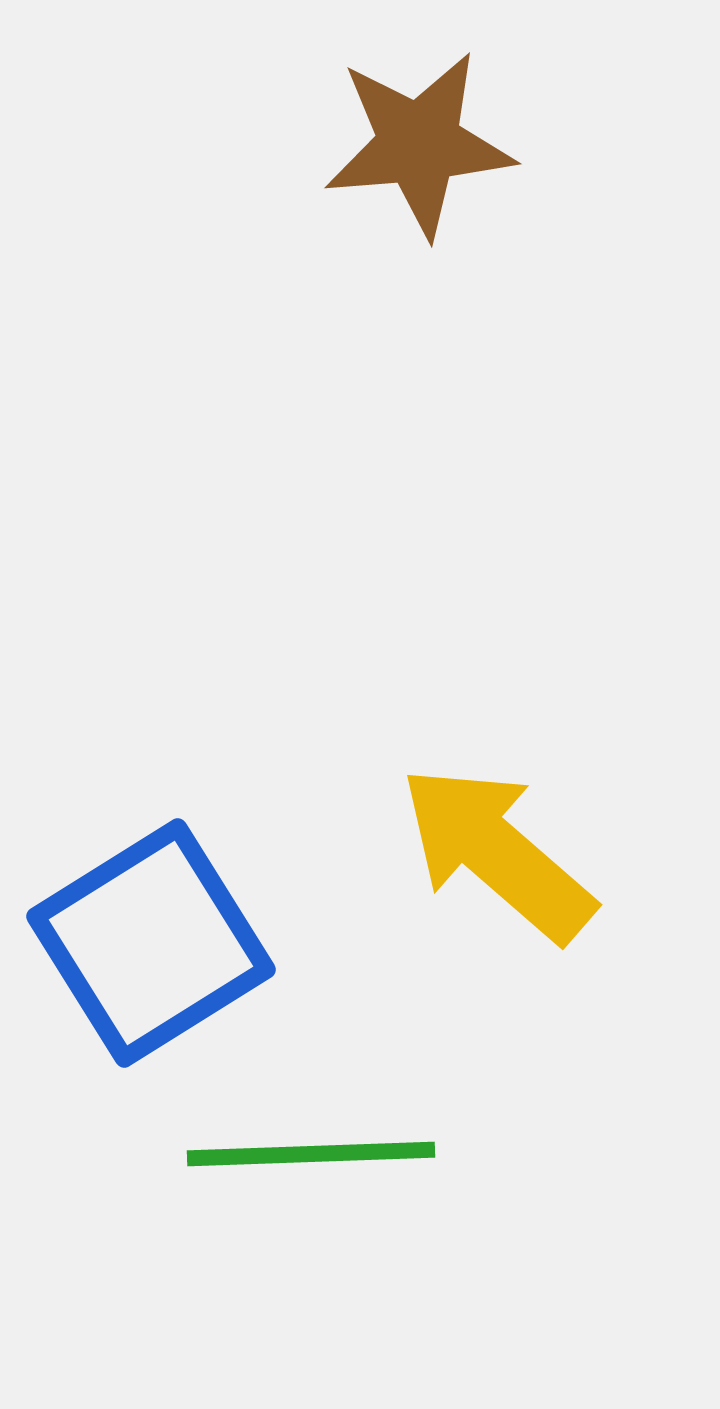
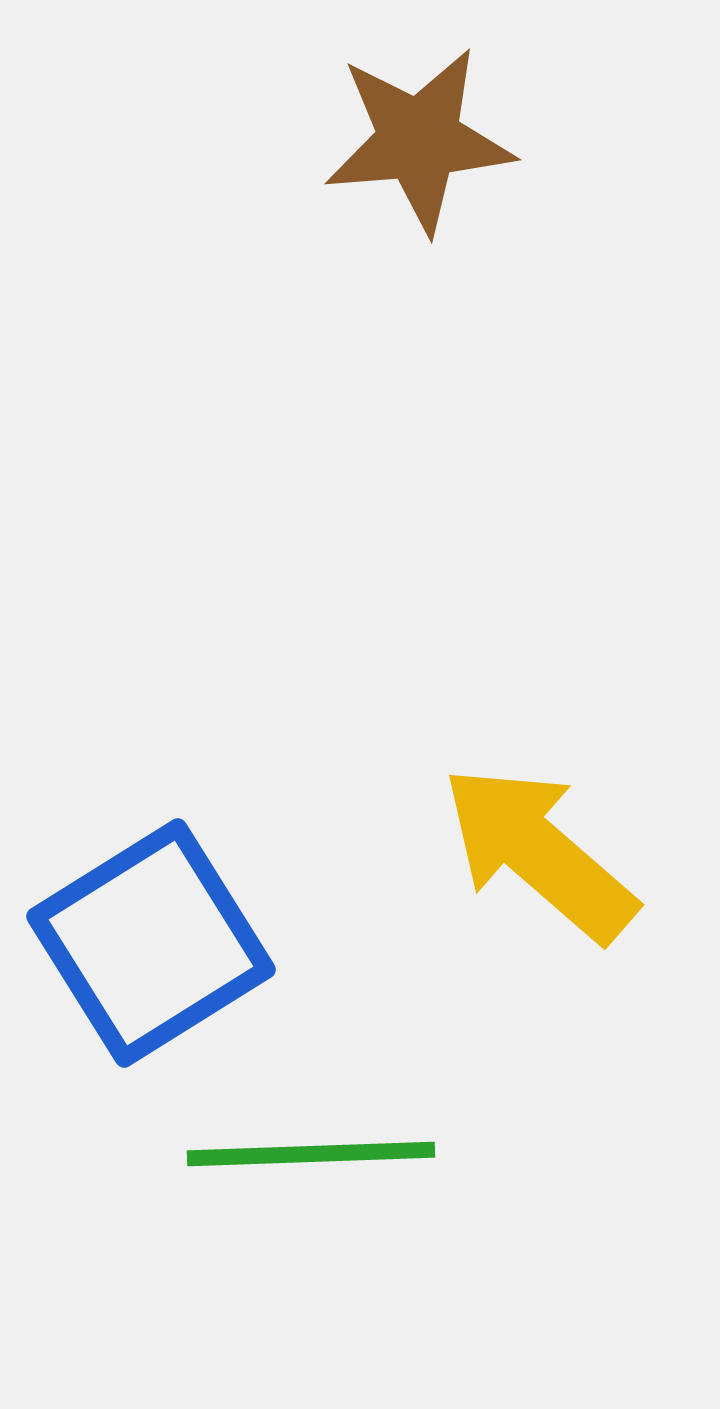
brown star: moved 4 px up
yellow arrow: moved 42 px right
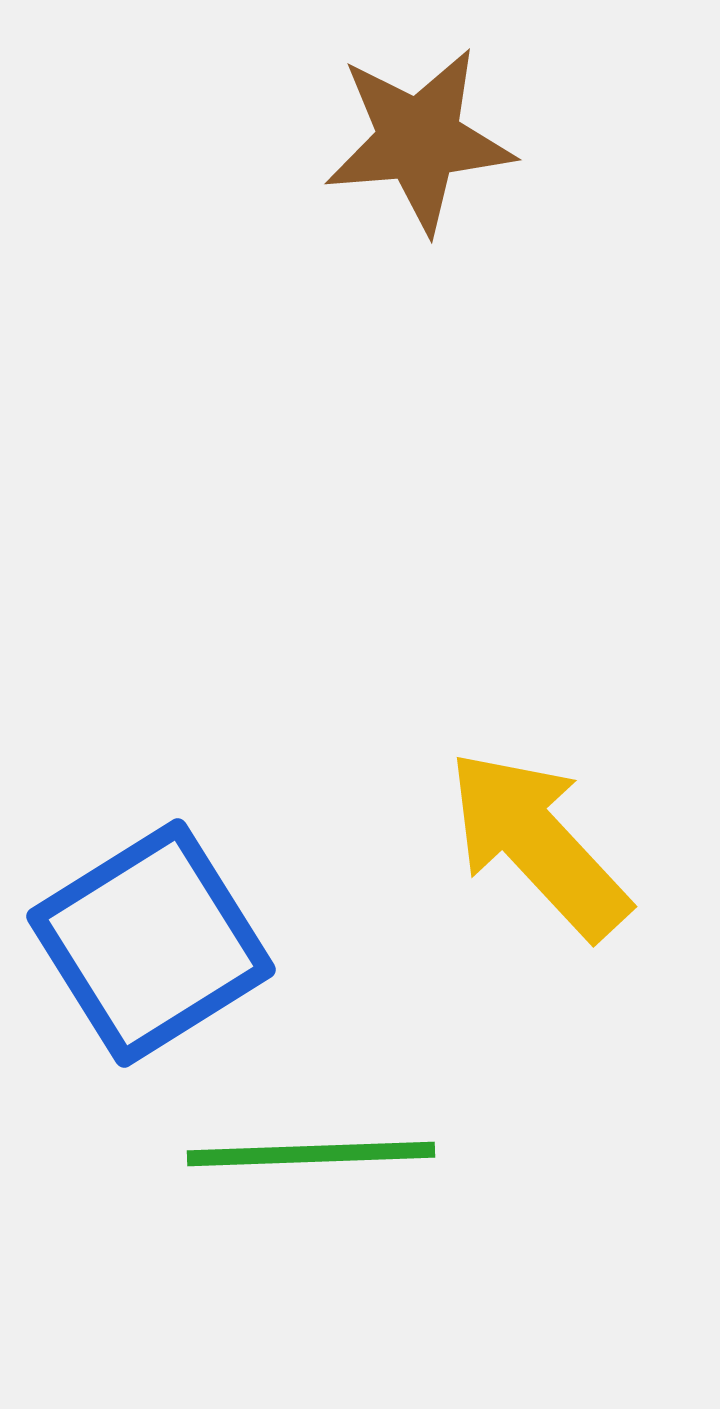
yellow arrow: moved 1 px left, 9 px up; rotated 6 degrees clockwise
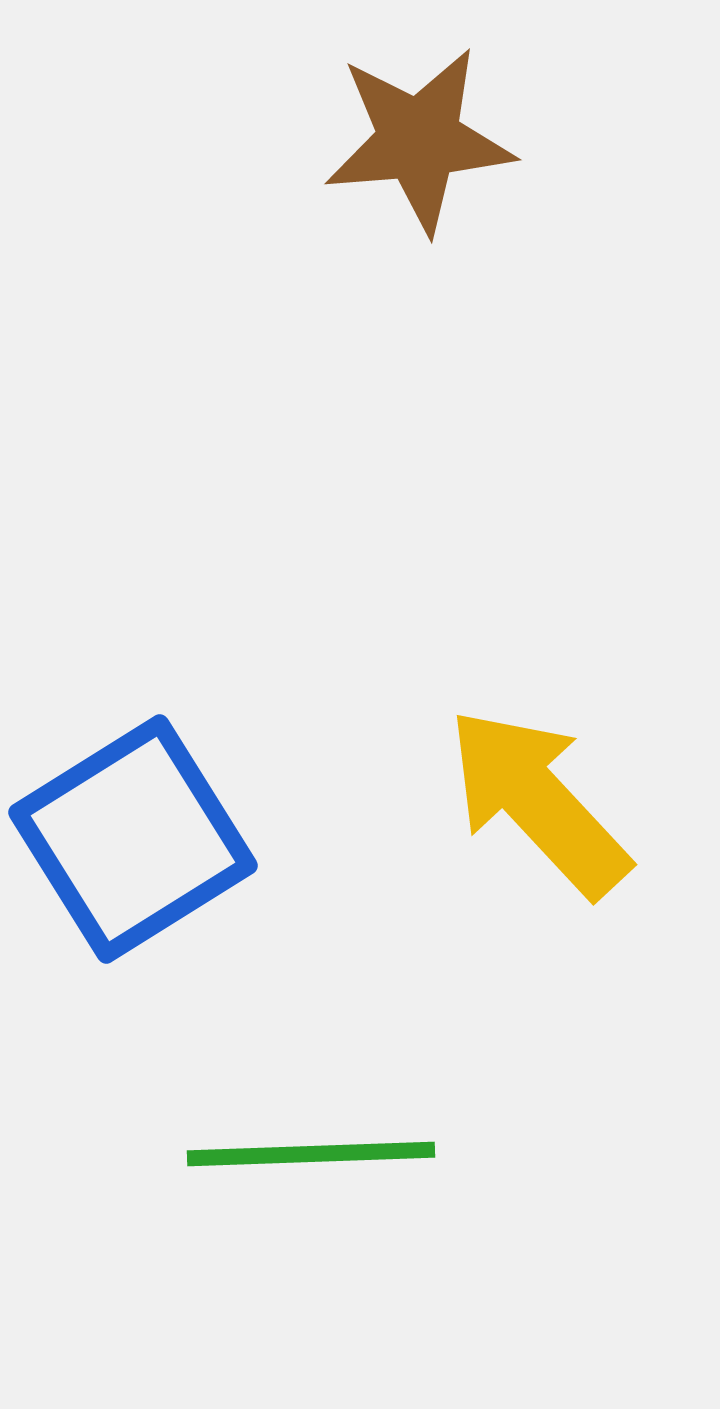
yellow arrow: moved 42 px up
blue square: moved 18 px left, 104 px up
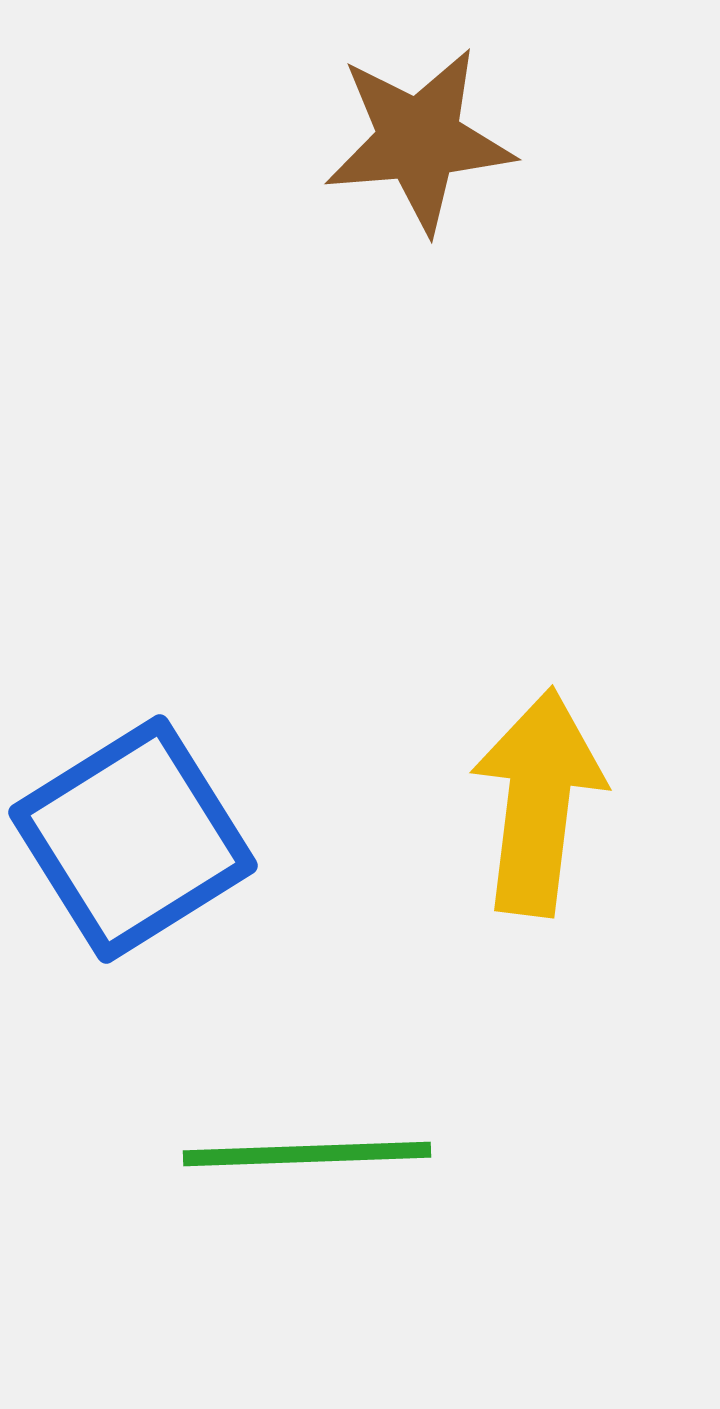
yellow arrow: rotated 50 degrees clockwise
green line: moved 4 px left
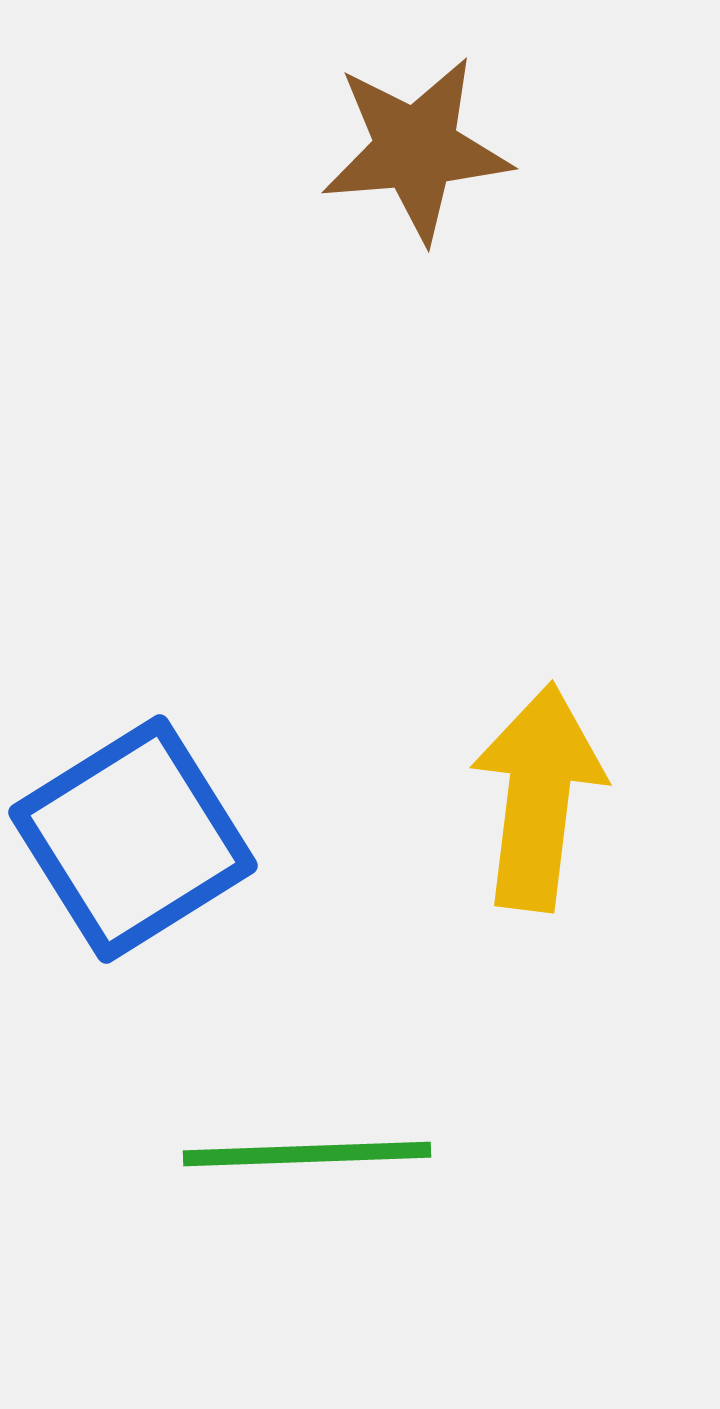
brown star: moved 3 px left, 9 px down
yellow arrow: moved 5 px up
